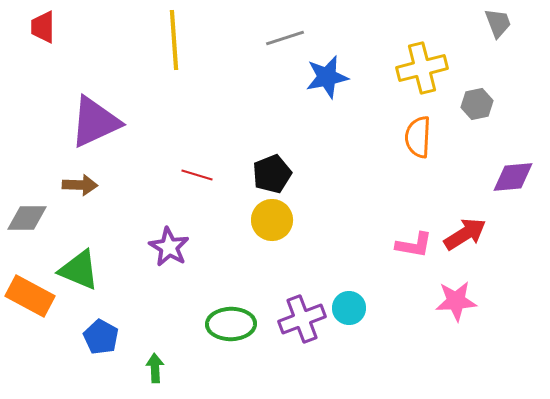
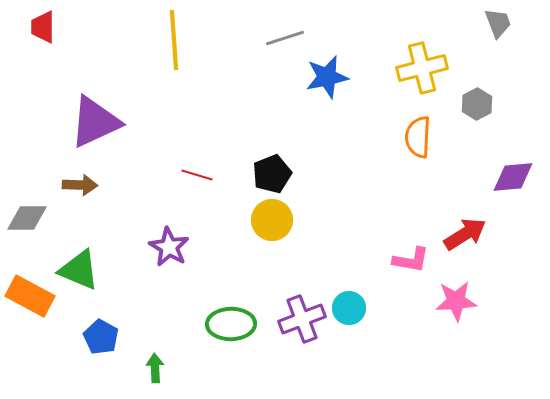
gray hexagon: rotated 16 degrees counterclockwise
pink L-shape: moved 3 px left, 15 px down
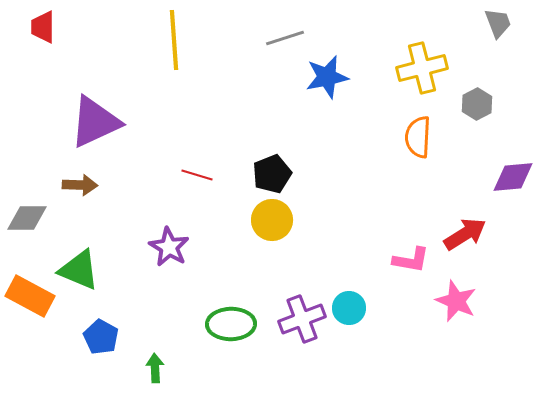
pink star: rotated 27 degrees clockwise
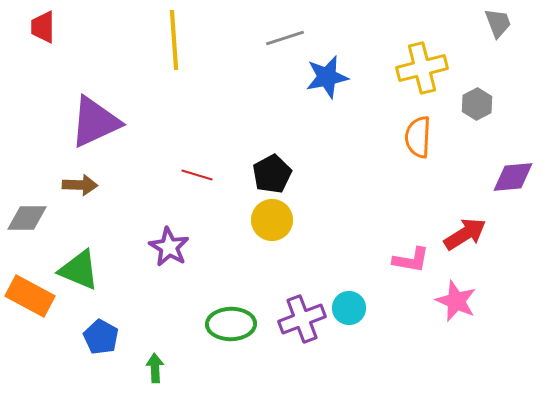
black pentagon: rotated 6 degrees counterclockwise
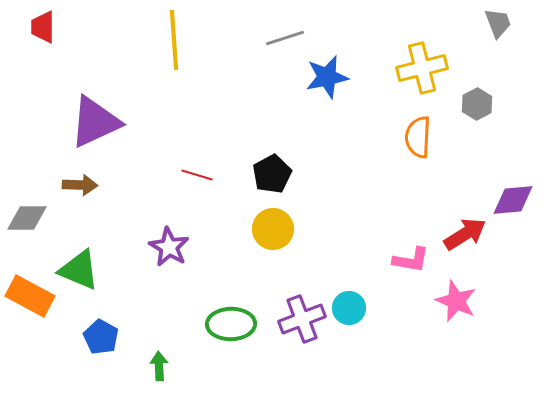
purple diamond: moved 23 px down
yellow circle: moved 1 px right, 9 px down
green arrow: moved 4 px right, 2 px up
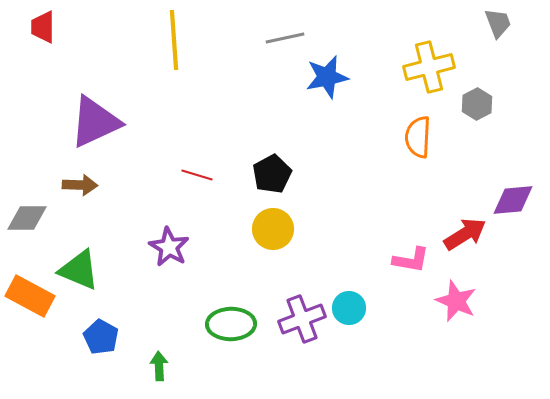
gray line: rotated 6 degrees clockwise
yellow cross: moved 7 px right, 1 px up
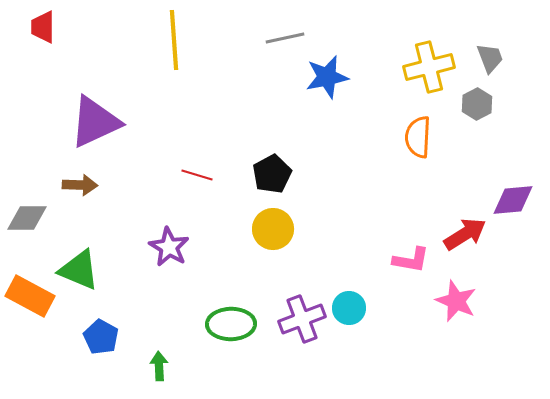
gray trapezoid: moved 8 px left, 35 px down
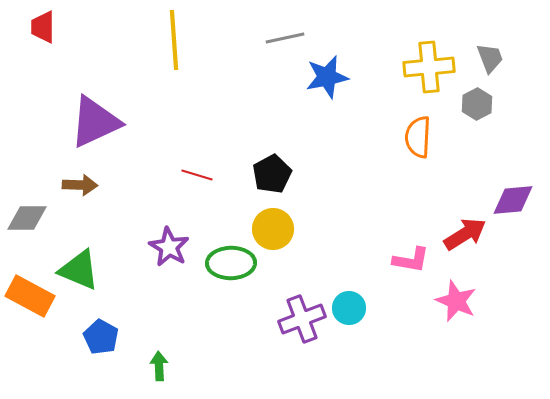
yellow cross: rotated 9 degrees clockwise
green ellipse: moved 61 px up
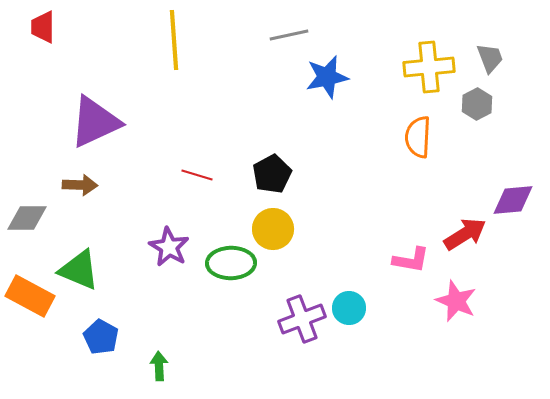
gray line: moved 4 px right, 3 px up
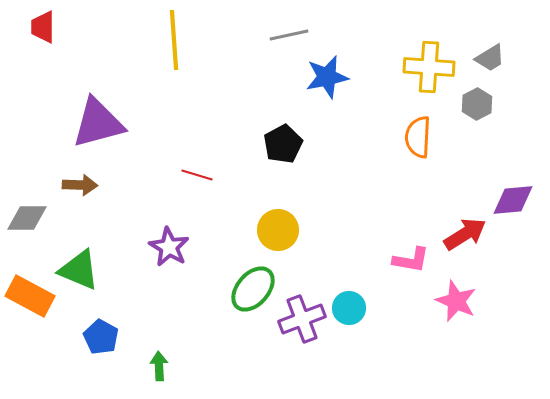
gray trapezoid: rotated 80 degrees clockwise
yellow cross: rotated 9 degrees clockwise
purple triangle: moved 3 px right, 1 px down; rotated 10 degrees clockwise
black pentagon: moved 11 px right, 30 px up
yellow circle: moved 5 px right, 1 px down
green ellipse: moved 22 px right, 26 px down; rotated 48 degrees counterclockwise
